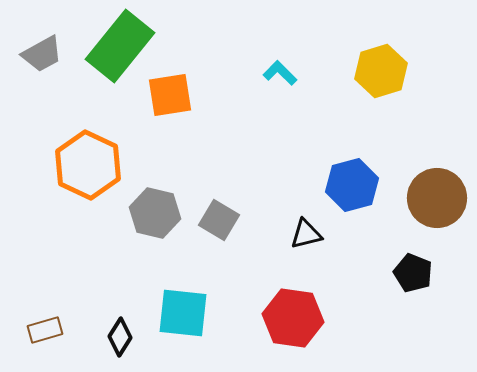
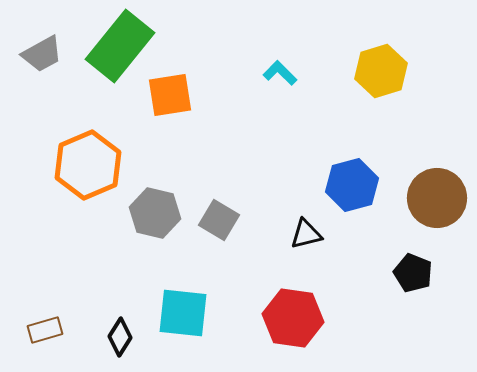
orange hexagon: rotated 12 degrees clockwise
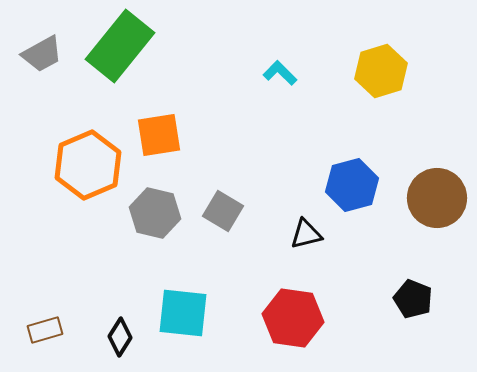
orange square: moved 11 px left, 40 px down
gray square: moved 4 px right, 9 px up
black pentagon: moved 26 px down
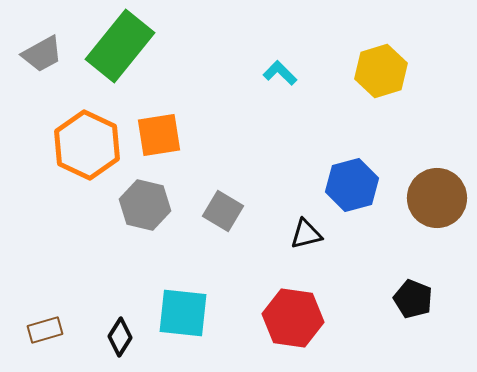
orange hexagon: moved 1 px left, 20 px up; rotated 12 degrees counterclockwise
gray hexagon: moved 10 px left, 8 px up
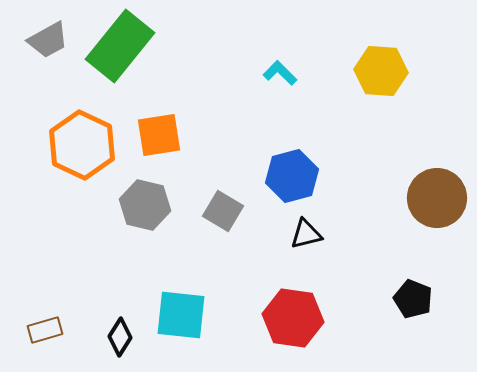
gray trapezoid: moved 6 px right, 14 px up
yellow hexagon: rotated 21 degrees clockwise
orange hexagon: moved 5 px left
blue hexagon: moved 60 px left, 9 px up
cyan square: moved 2 px left, 2 px down
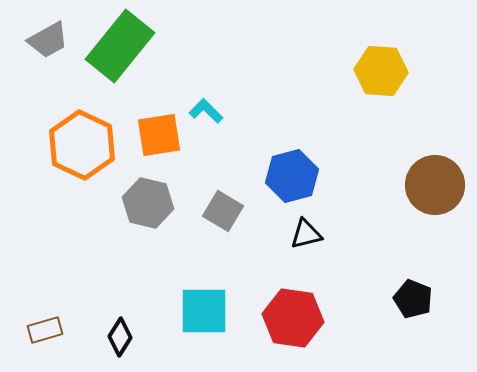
cyan L-shape: moved 74 px left, 38 px down
brown circle: moved 2 px left, 13 px up
gray hexagon: moved 3 px right, 2 px up
cyan square: moved 23 px right, 4 px up; rotated 6 degrees counterclockwise
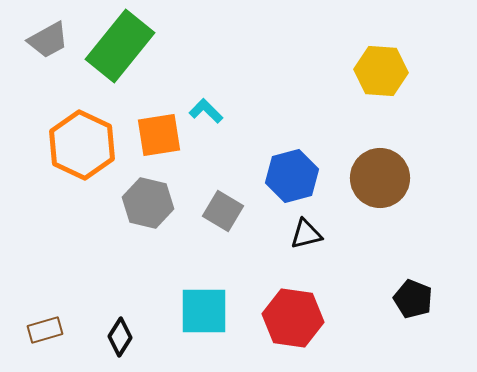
brown circle: moved 55 px left, 7 px up
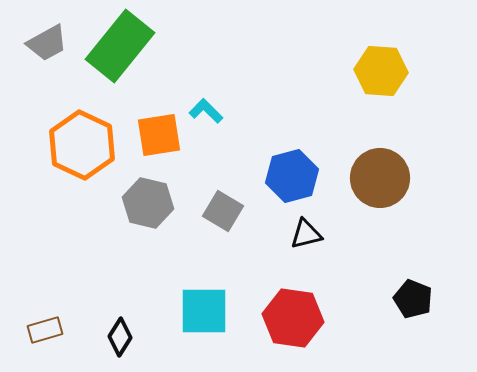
gray trapezoid: moved 1 px left, 3 px down
